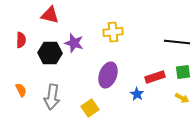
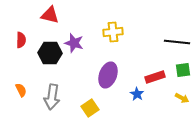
green square: moved 2 px up
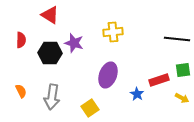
red triangle: rotated 18 degrees clockwise
black line: moved 3 px up
red rectangle: moved 4 px right, 3 px down
orange semicircle: moved 1 px down
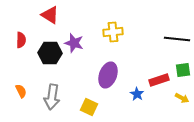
yellow square: moved 1 px left, 1 px up; rotated 30 degrees counterclockwise
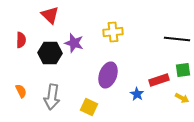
red triangle: rotated 12 degrees clockwise
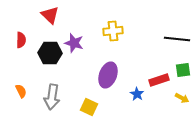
yellow cross: moved 1 px up
